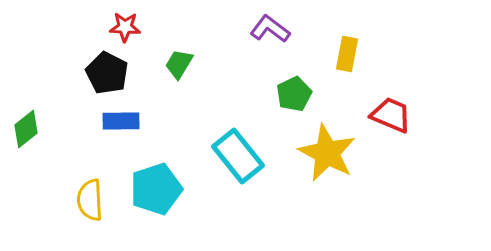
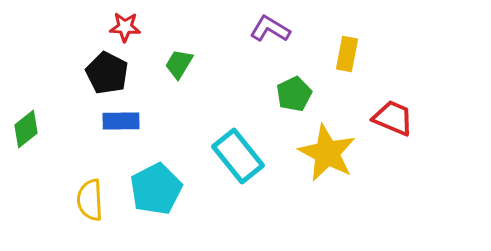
purple L-shape: rotated 6 degrees counterclockwise
red trapezoid: moved 2 px right, 3 px down
cyan pentagon: rotated 9 degrees counterclockwise
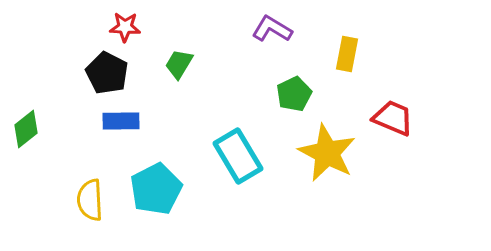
purple L-shape: moved 2 px right
cyan rectangle: rotated 8 degrees clockwise
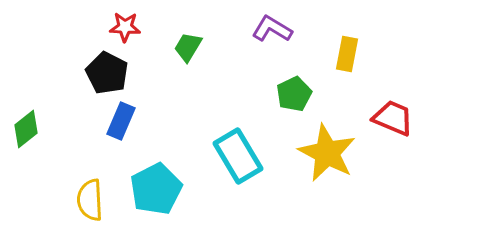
green trapezoid: moved 9 px right, 17 px up
blue rectangle: rotated 66 degrees counterclockwise
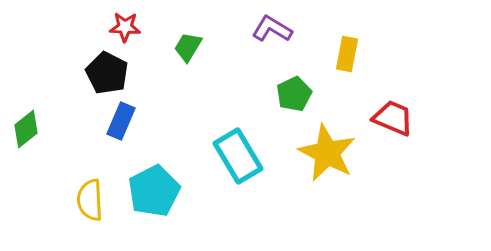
cyan pentagon: moved 2 px left, 2 px down
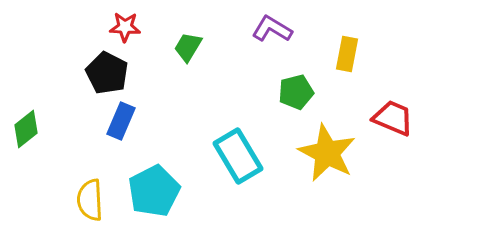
green pentagon: moved 2 px right, 2 px up; rotated 12 degrees clockwise
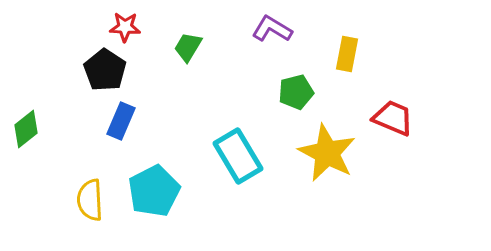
black pentagon: moved 2 px left, 3 px up; rotated 6 degrees clockwise
